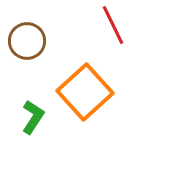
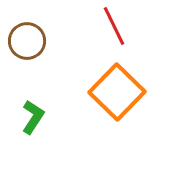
red line: moved 1 px right, 1 px down
orange square: moved 32 px right; rotated 4 degrees counterclockwise
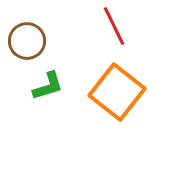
orange square: rotated 6 degrees counterclockwise
green L-shape: moved 15 px right, 31 px up; rotated 40 degrees clockwise
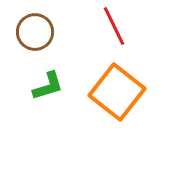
brown circle: moved 8 px right, 9 px up
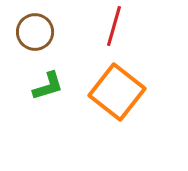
red line: rotated 42 degrees clockwise
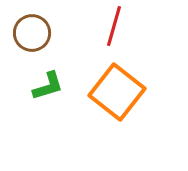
brown circle: moved 3 px left, 1 px down
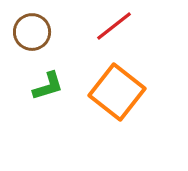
red line: rotated 36 degrees clockwise
brown circle: moved 1 px up
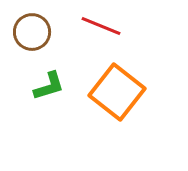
red line: moved 13 px left; rotated 60 degrees clockwise
green L-shape: moved 1 px right
